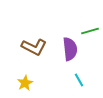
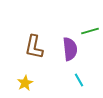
brown L-shape: rotated 75 degrees clockwise
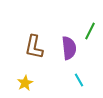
green line: rotated 48 degrees counterclockwise
purple semicircle: moved 1 px left, 1 px up
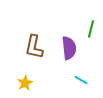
green line: moved 1 px right, 2 px up; rotated 12 degrees counterclockwise
cyan line: moved 2 px right; rotated 32 degrees counterclockwise
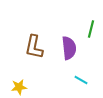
yellow star: moved 6 px left, 4 px down; rotated 21 degrees clockwise
